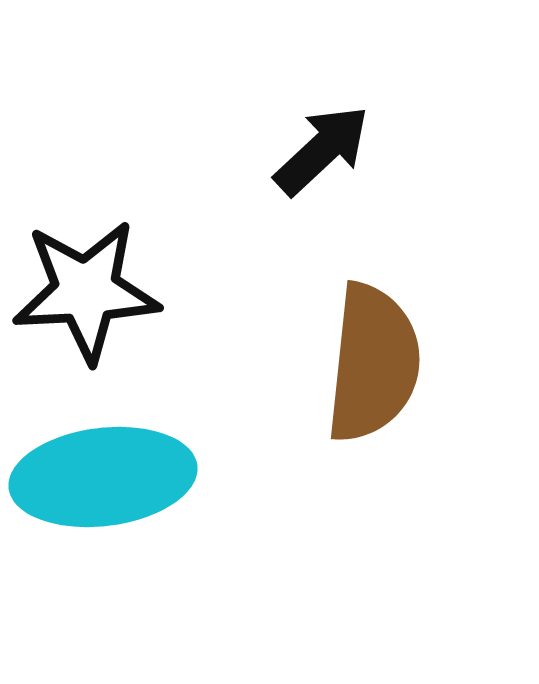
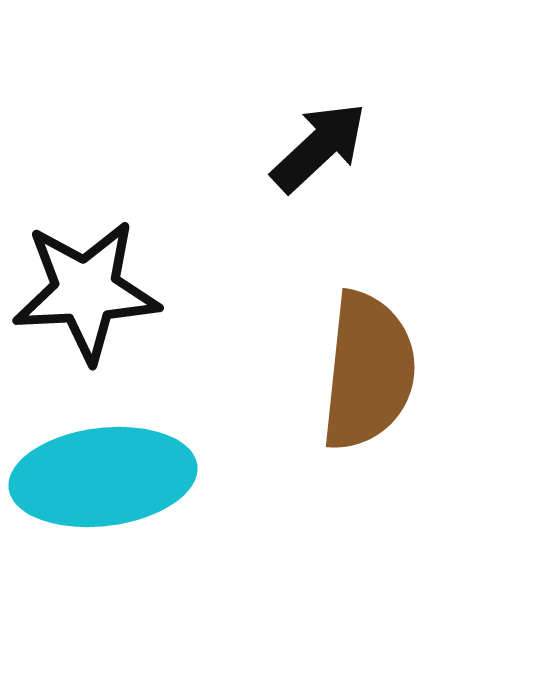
black arrow: moved 3 px left, 3 px up
brown semicircle: moved 5 px left, 8 px down
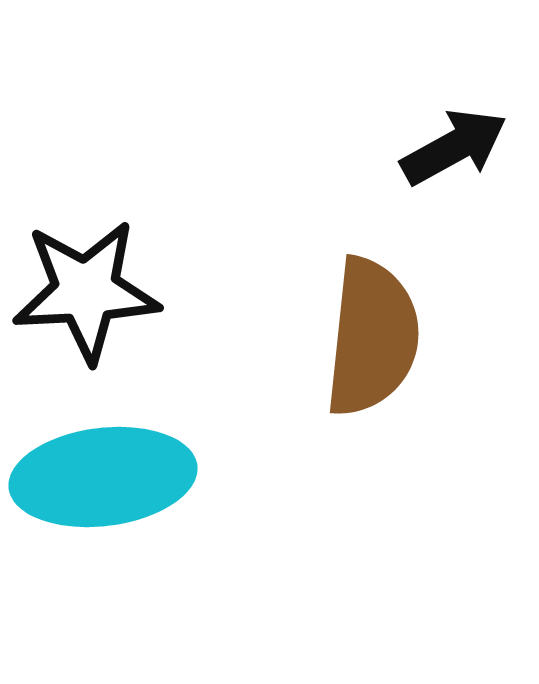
black arrow: moved 135 px right; rotated 14 degrees clockwise
brown semicircle: moved 4 px right, 34 px up
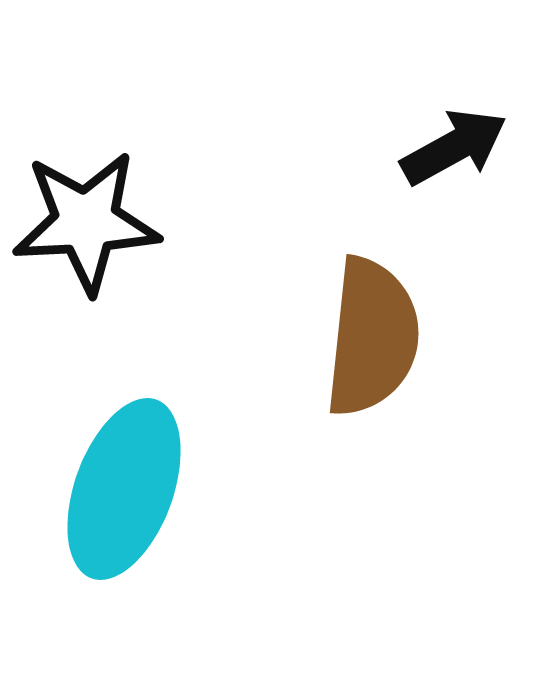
black star: moved 69 px up
cyan ellipse: moved 21 px right, 12 px down; rotated 63 degrees counterclockwise
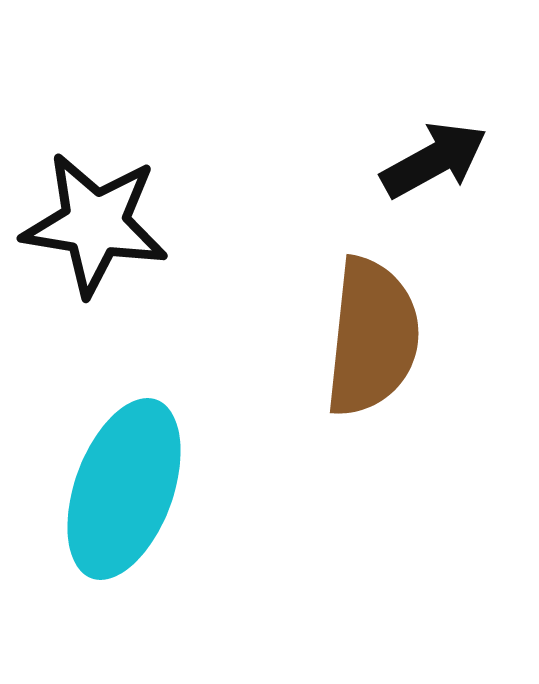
black arrow: moved 20 px left, 13 px down
black star: moved 9 px right, 2 px down; rotated 12 degrees clockwise
